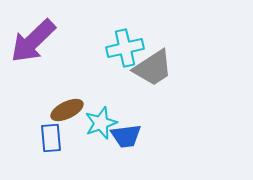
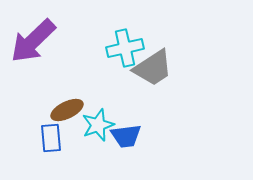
cyan star: moved 3 px left, 2 px down
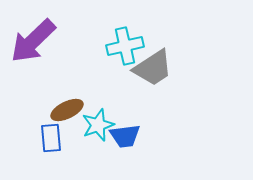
cyan cross: moved 2 px up
blue trapezoid: moved 1 px left
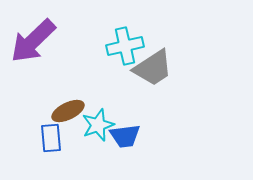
brown ellipse: moved 1 px right, 1 px down
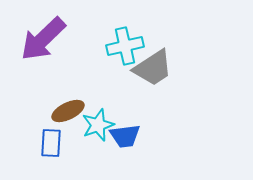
purple arrow: moved 10 px right, 2 px up
blue rectangle: moved 5 px down; rotated 8 degrees clockwise
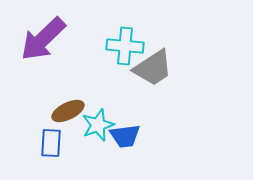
cyan cross: rotated 18 degrees clockwise
